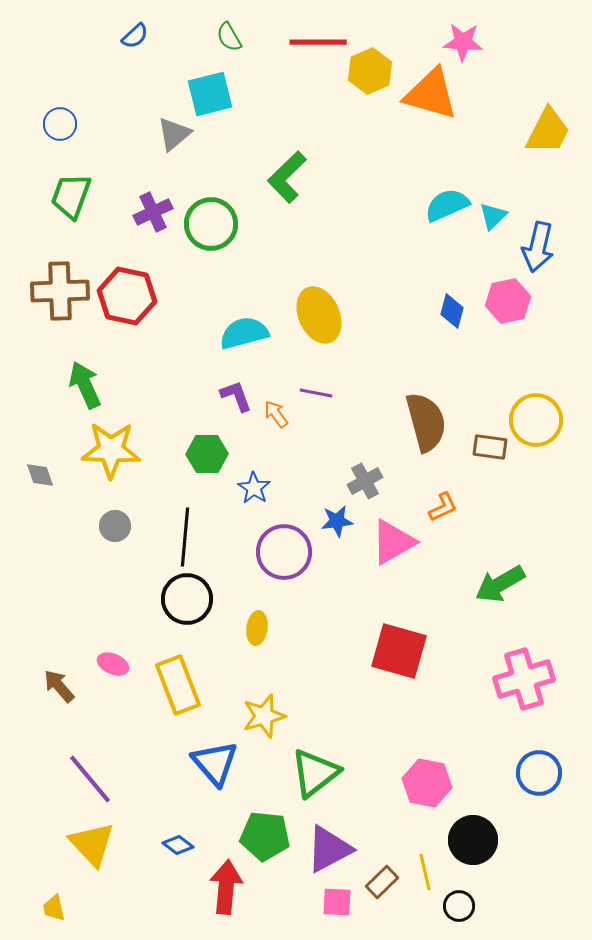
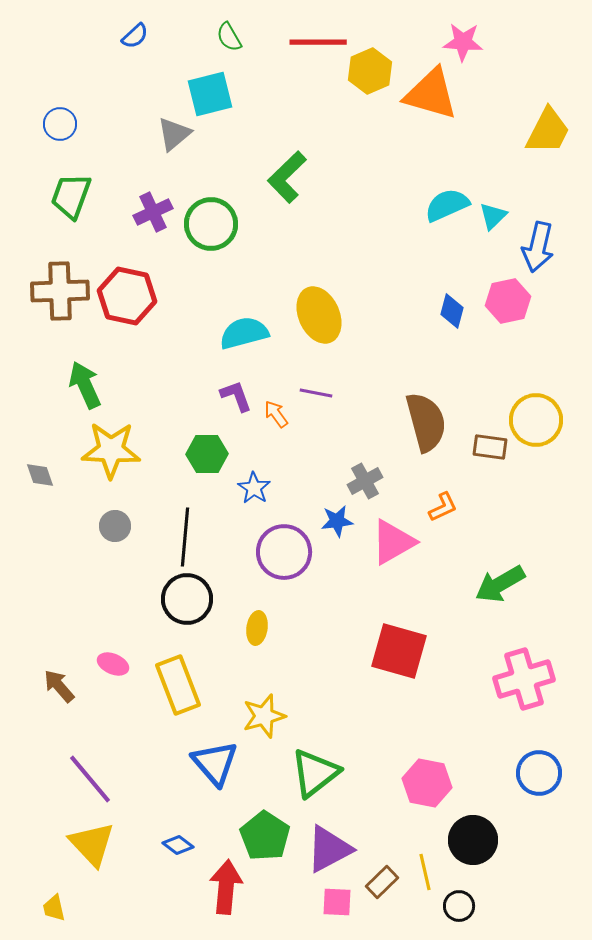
green pentagon at (265, 836): rotated 27 degrees clockwise
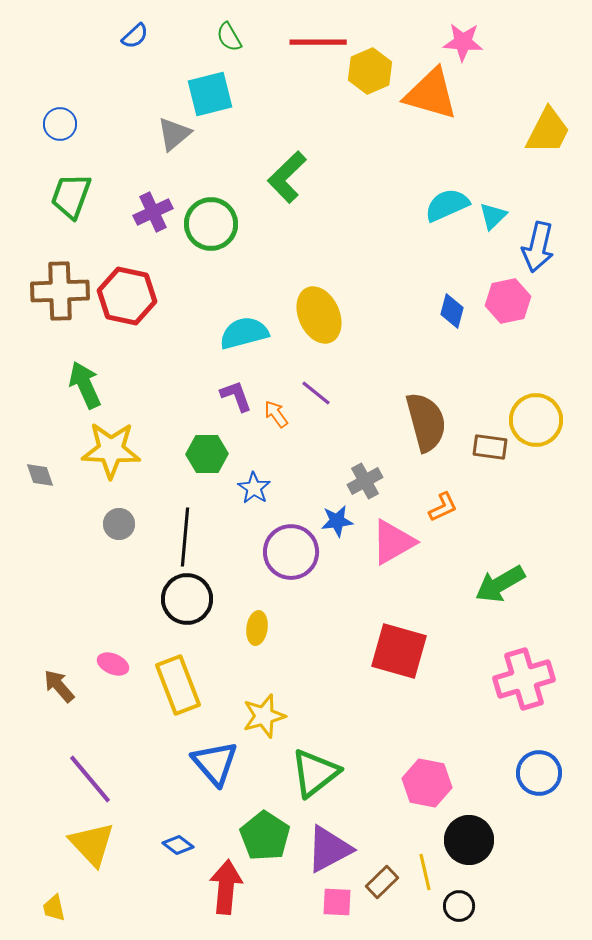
purple line at (316, 393): rotated 28 degrees clockwise
gray circle at (115, 526): moved 4 px right, 2 px up
purple circle at (284, 552): moved 7 px right
black circle at (473, 840): moved 4 px left
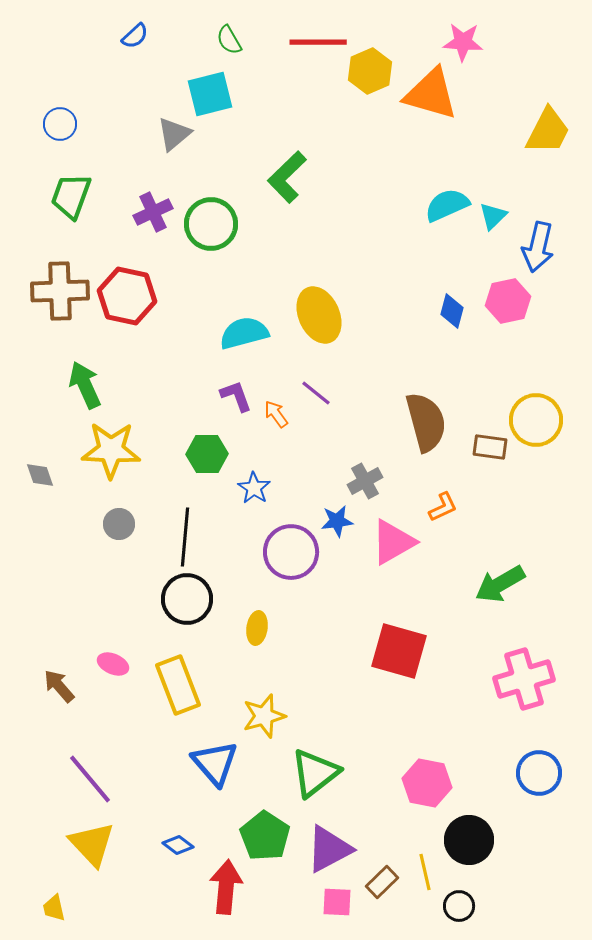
green semicircle at (229, 37): moved 3 px down
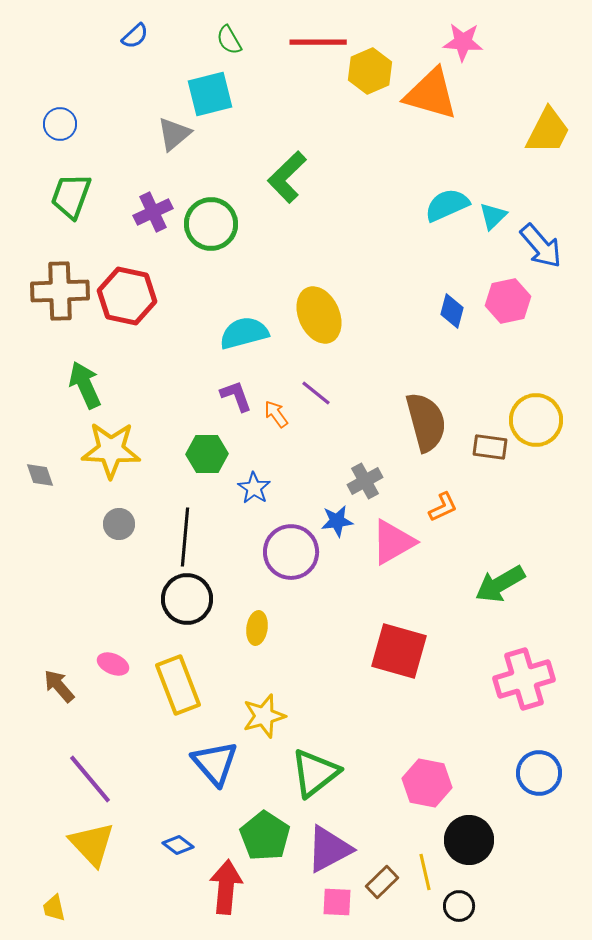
blue arrow at (538, 247): moved 3 px right, 1 px up; rotated 54 degrees counterclockwise
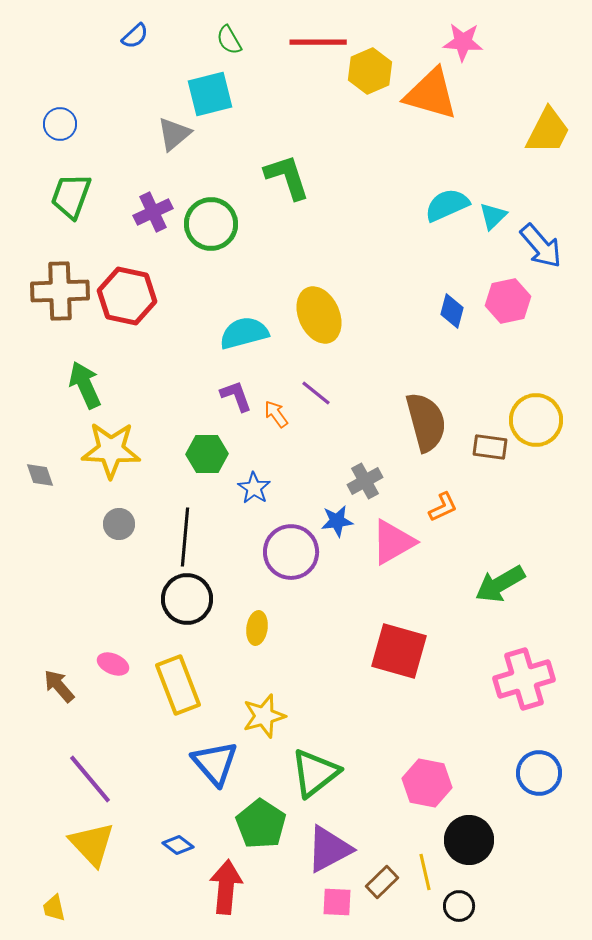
green L-shape at (287, 177): rotated 116 degrees clockwise
green pentagon at (265, 836): moved 4 px left, 12 px up
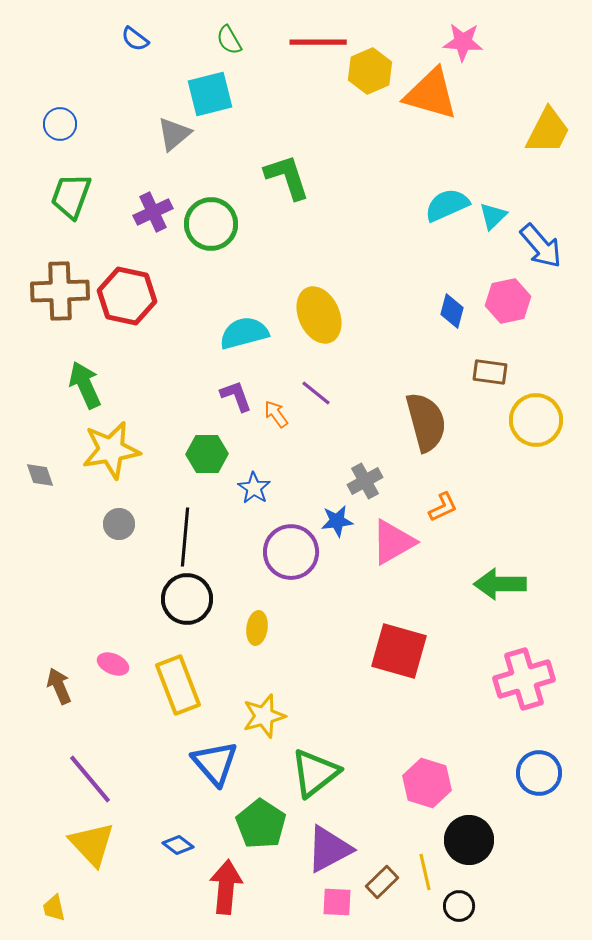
blue semicircle at (135, 36): moved 3 px down; rotated 80 degrees clockwise
brown rectangle at (490, 447): moved 75 px up
yellow star at (111, 450): rotated 12 degrees counterclockwise
green arrow at (500, 584): rotated 30 degrees clockwise
brown arrow at (59, 686): rotated 18 degrees clockwise
pink hexagon at (427, 783): rotated 6 degrees clockwise
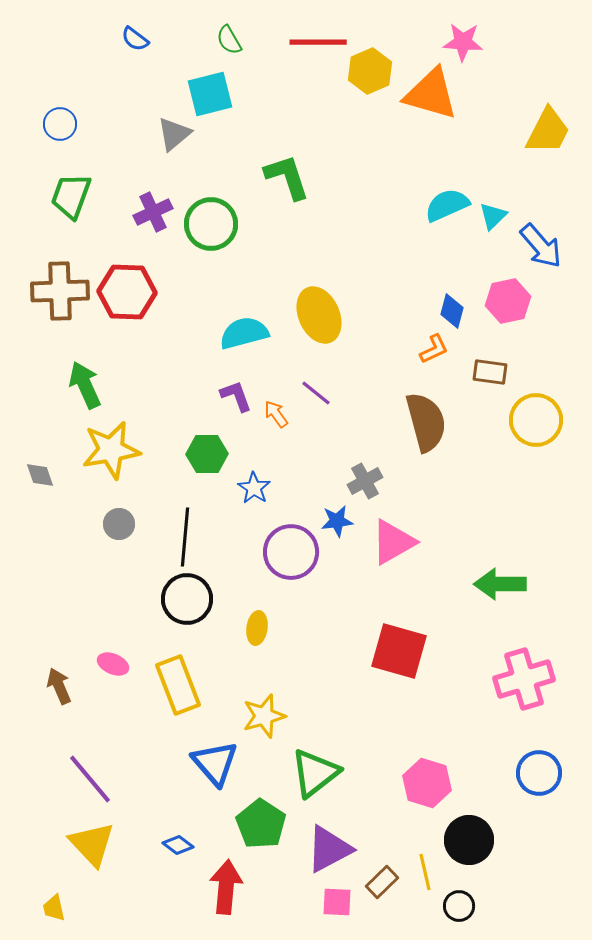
red hexagon at (127, 296): moved 4 px up; rotated 10 degrees counterclockwise
orange L-shape at (443, 507): moved 9 px left, 158 px up
